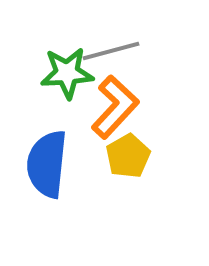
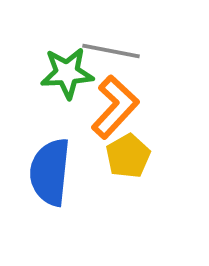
gray line: rotated 26 degrees clockwise
blue semicircle: moved 3 px right, 8 px down
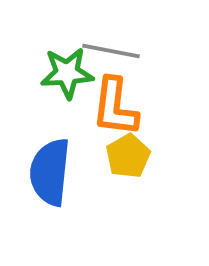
orange L-shape: rotated 144 degrees clockwise
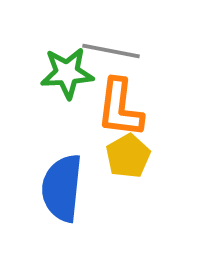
orange L-shape: moved 5 px right, 1 px down
blue semicircle: moved 12 px right, 16 px down
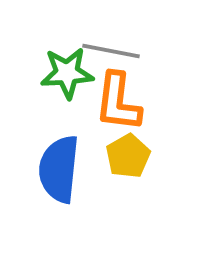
orange L-shape: moved 2 px left, 6 px up
blue semicircle: moved 3 px left, 19 px up
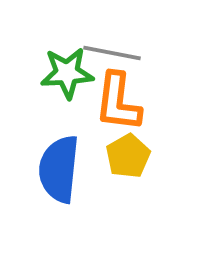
gray line: moved 1 px right, 2 px down
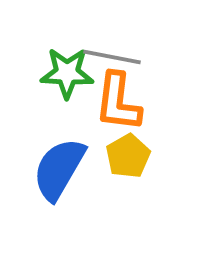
gray line: moved 4 px down
green star: rotated 6 degrees clockwise
blue semicircle: rotated 24 degrees clockwise
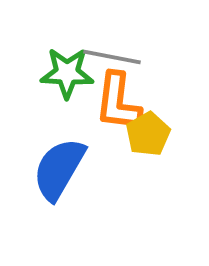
yellow pentagon: moved 20 px right, 22 px up
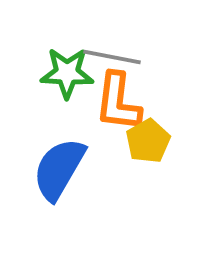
yellow pentagon: moved 7 px down
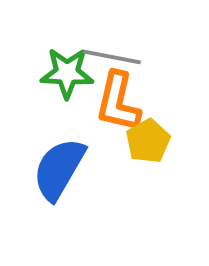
orange L-shape: rotated 6 degrees clockwise
